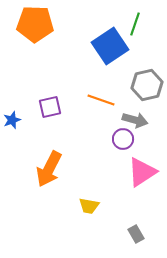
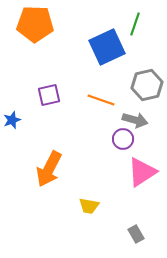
blue square: moved 3 px left, 1 px down; rotated 9 degrees clockwise
purple square: moved 1 px left, 12 px up
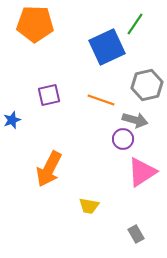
green line: rotated 15 degrees clockwise
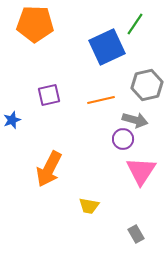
orange line: rotated 32 degrees counterclockwise
pink triangle: moved 1 px left, 1 px up; rotated 24 degrees counterclockwise
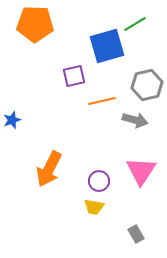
green line: rotated 25 degrees clockwise
blue square: moved 1 px up; rotated 9 degrees clockwise
purple square: moved 25 px right, 19 px up
orange line: moved 1 px right, 1 px down
purple circle: moved 24 px left, 42 px down
yellow trapezoid: moved 5 px right, 1 px down
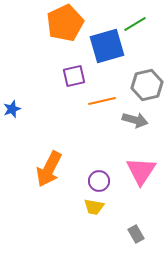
orange pentagon: moved 30 px right, 1 px up; rotated 27 degrees counterclockwise
blue star: moved 11 px up
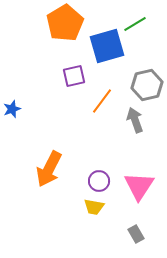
orange pentagon: rotated 6 degrees counterclockwise
orange line: rotated 40 degrees counterclockwise
gray arrow: rotated 125 degrees counterclockwise
pink triangle: moved 2 px left, 15 px down
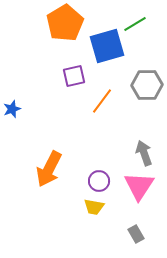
gray hexagon: rotated 12 degrees clockwise
gray arrow: moved 9 px right, 33 px down
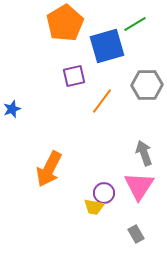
purple circle: moved 5 px right, 12 px down
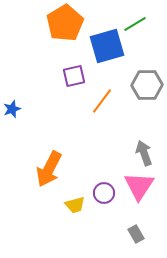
yellow trapezoid: moved 19 px left, 2 px up; rotated 25 degrees counterclockwise
